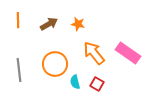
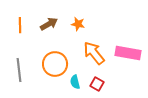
orange line: moved 2 px right, 5 px down
pink rectangle: rotated 25 degrees counterclockwise
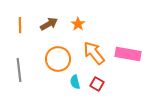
orange star: rotated 24 degrees clockwise
pink rectangle: moved 1 px down
orange circle: moved 3 px right, 5 px up
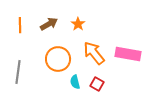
gray line: moved 1 px left, 2 px down; rotated 15 degrees clockwise
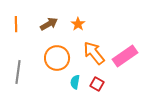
orange line: moved 4 px left, 1 px up
pink rectangle: moved 3 px left, 2 px down; rotated 45 degrees counterclockwise
orange circle: moved 1 px left, 1 px up
cyan semicircle: rotated 24 degrees clockwise
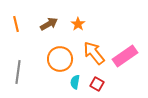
orange line: rotated 14 degrees counterclockwise
orange circle: moved 3 px right, 1 px down
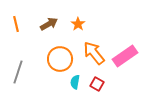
gray line: rotated 10 degrees clockwise
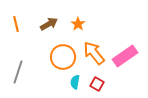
orange circle: moved 3 px right, 2 px up
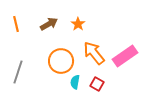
orange circle: moved 2 px left, 4 px down
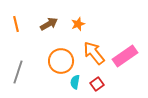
orange star: rotated 16 degrees clockwise
red square: rotated 24 degrees clockwise
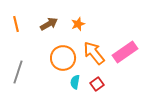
pink rectangle: moved 4 px up
orange circle: moved 2 px right, 3 px up
